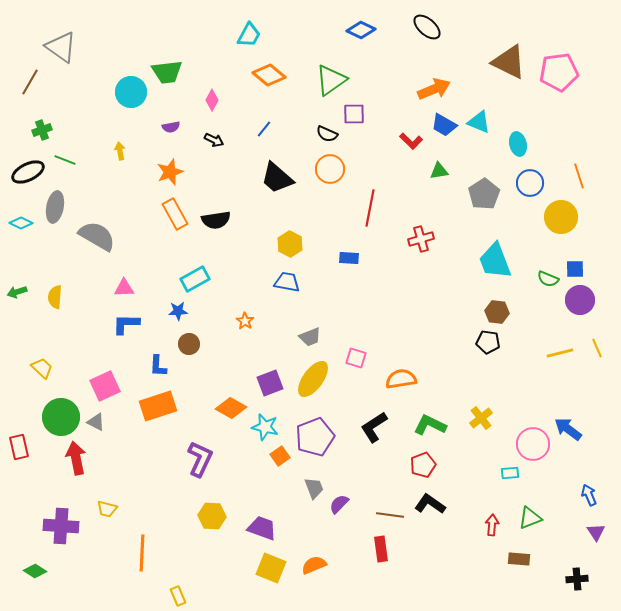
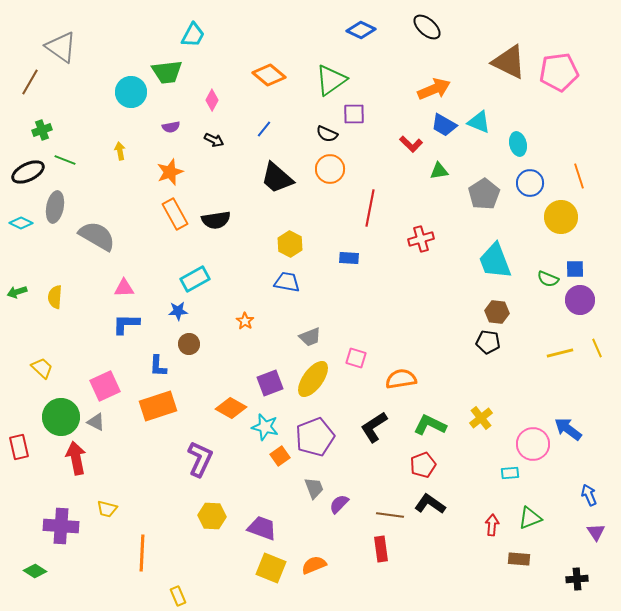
cyan trapezoid at (249, 35): moved 56 px left
red L-shape at (411, 141): moved 3 px down
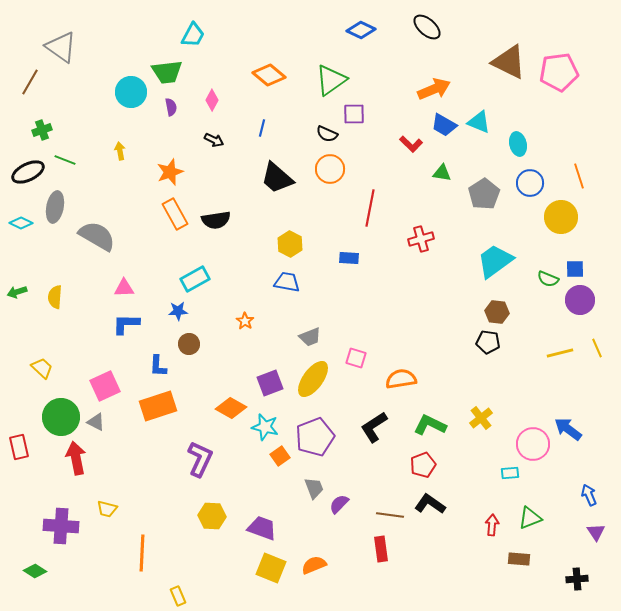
purple semicircle at (171, 127): moved 20 px up; rotated 90 degrees counterclockwise
blue line at (264, 129): moved 2 px left, 1 px up; rotated 24 degrees counterclockwise
green triangle at (439, 171): moved 3 px right, 2 px down; rotated 18 degrees clockwise
cyan trapezoid at (495, 261): rotated 75 degrees clockwise
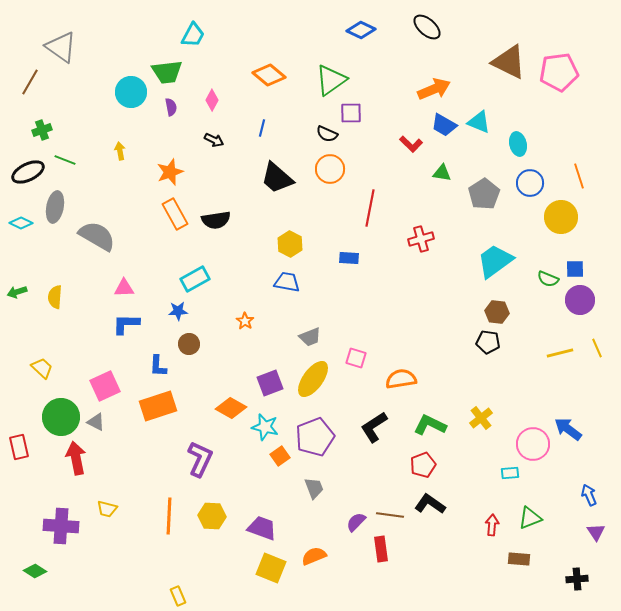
purple square at (354, 114): moved 3 px left, 1 px up
purple semicircle at (339, 504): moved 17 px right, 18 px down
orange line at (142, 553): moved 27 px right, 37 px up
orange semicircle at (314, 565): moved 9 px up
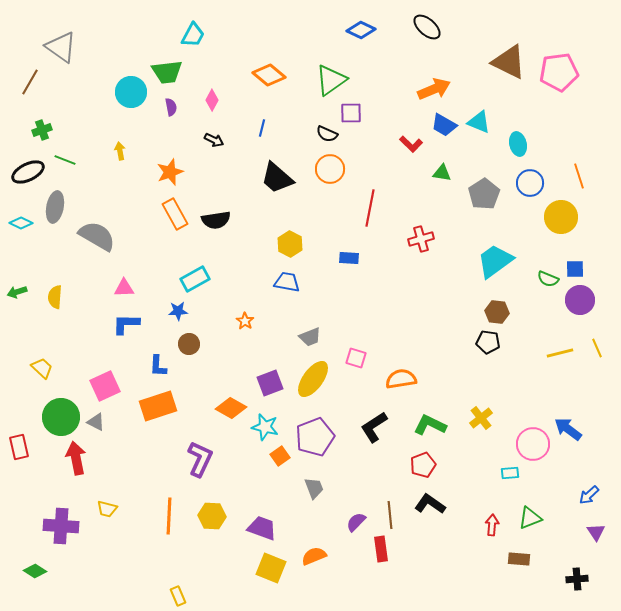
blue arrow at (589, 495): rotated 110 degrees counterclockwise
brown line at (390, 515): rotated 76 degrees clockwise
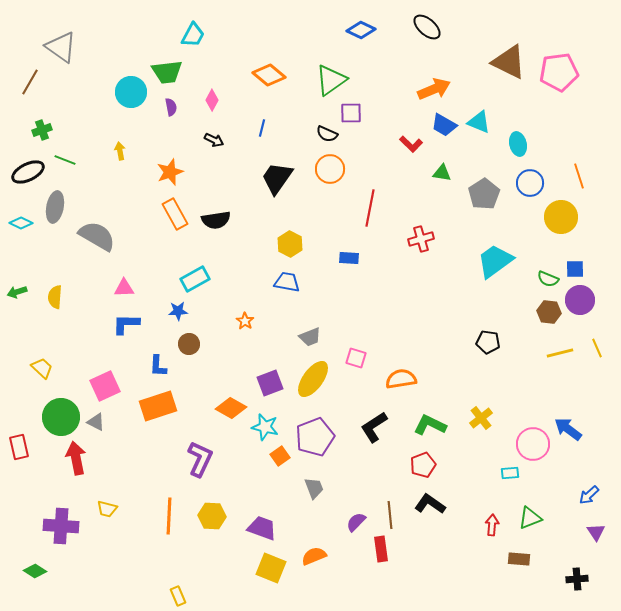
black trapezoid at (277, 178): rotated 84 degrees clockwise
brown hexagon at (497, 312): moved 52 px right
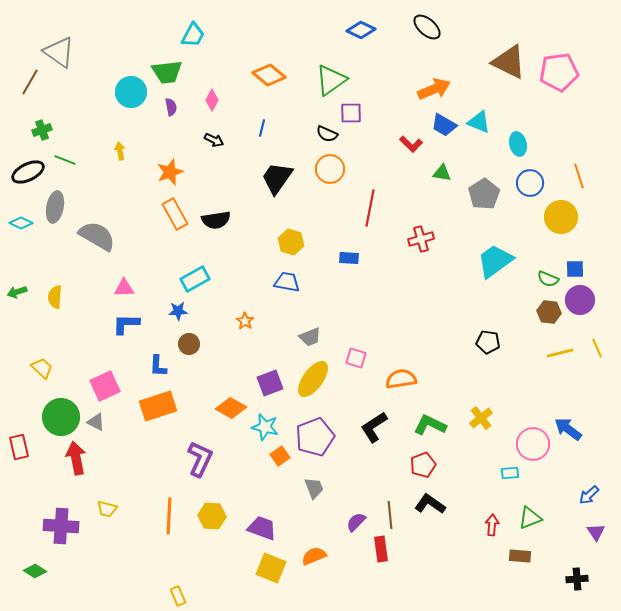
gray triangle at (61, 47): moved 2 px left, 5 px down
yellow hexagon at (290, 244): moved 1 px right, 2 px up; rotated 10 degrees counterclockwise
brown rectangle at (519, 559): moved 1 px right, 3 px up
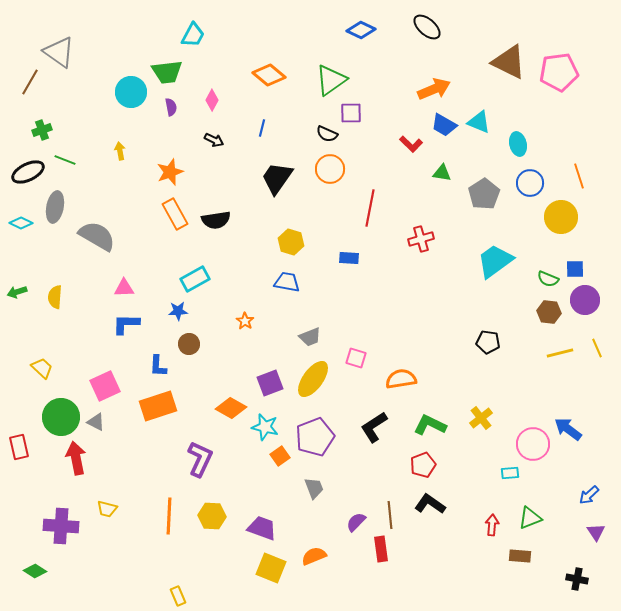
purple circle at (580, 300): moved 5 px right
black cross at (577, 579): rotated 15 degrees clockwise
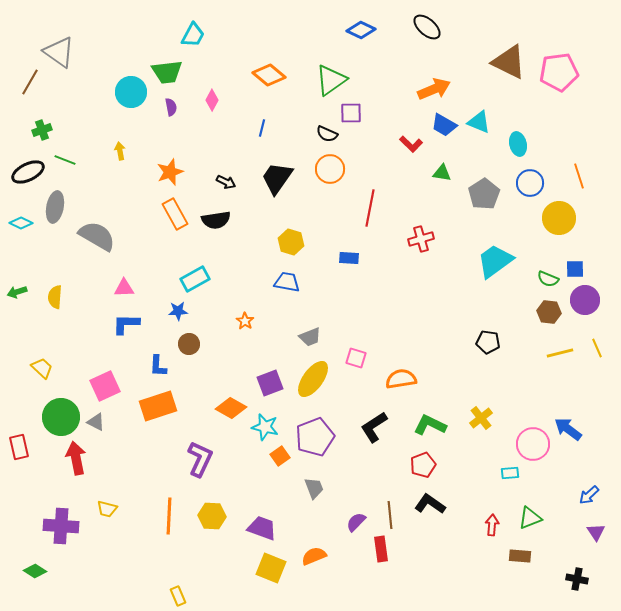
black arrow at (214, 140): moved 12 px right, 42 px down
yellow circle at (561, 217): moved 2 px left, 1 px down
